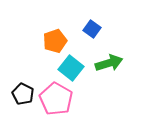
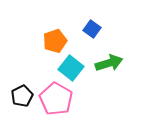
black pentagon: moved 1 px left, 2 px down; rotated 20 degrees clockwise
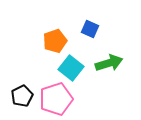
blue square: moved 2 px left; rotated 12 degrees counterclockwise
pink pentagon: rotated 24 degrees clockwise
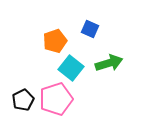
black pentagon: moved 1 px right, 4 px down
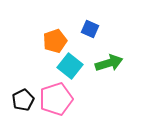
cyan square: moved 1 px left, 2 px up
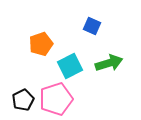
blue square: moved 2 px right, 3 px up
orange pentagon: moved 14 px left, 3 px down
cyan square: rotated 25 degrees clockwise
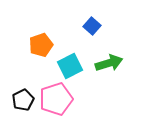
blue square: rotated 18 degrees clockwise
orange pentagon: moved 1 px down
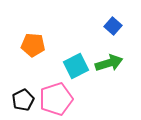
blue square: moved 21 px right
orange pentagon: moved 8 px left; rotated 25 degrees clockwise
cyan square: moved 6 px right
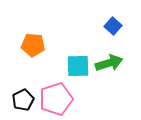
cyan square: moved 2 px right; rotated 25 degrees clockwise
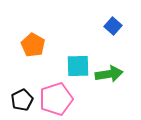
orange pentagon: rotated 25 degrees clockwise
green arrow: moved 11 px down; rotated 8 degrees clockwise
black pentagon: moved 1 px left
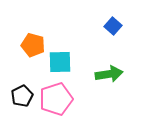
orange pentagon: rotated 15 degrees counterclockwise
cyan square: moved 18 px left, 4 px up
black pentagon: moved 4 px up
